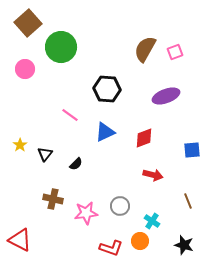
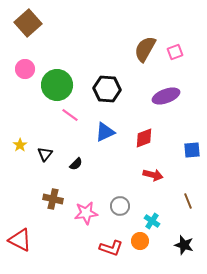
green circle: moved 4 px left, 38 px down
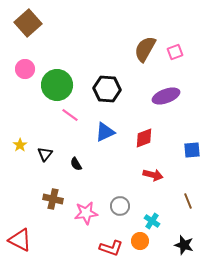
black semicircle: rotated 104 degrees clockwise
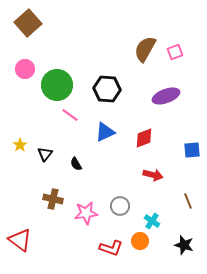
red triangle: rotated 10 degrees clockwise
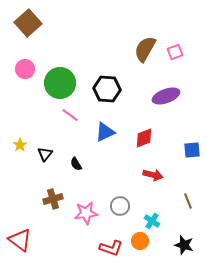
green circle: moved 3 px right, 2 px up
brown cross: rotated 30 degrees counterclockwise
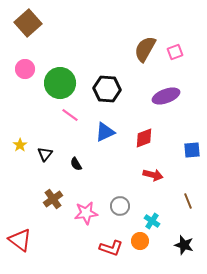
brown cross: rotated 18 degrees counterclockwise
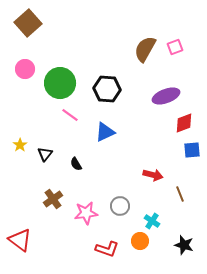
pink square: moved 5 px up
red diamond: moved 40 px right, 15 px up
brown line: moved 8 px left, 7 px up
red L-shape: moved 4 px left, 1 px down
